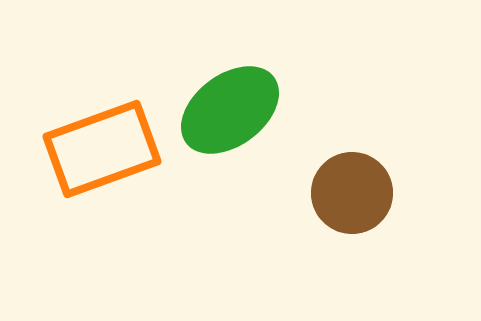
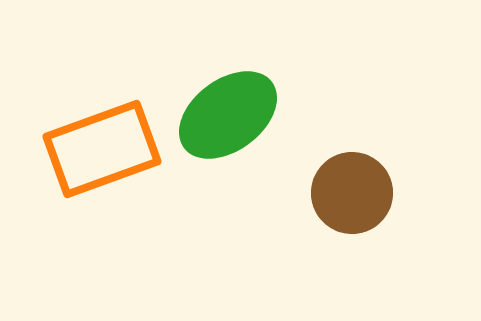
green ellipse: moved 2 px left, 5 px down
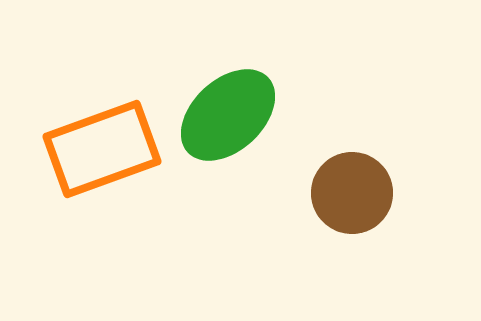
green ellipse: rotated 6 degrees counterclockwise
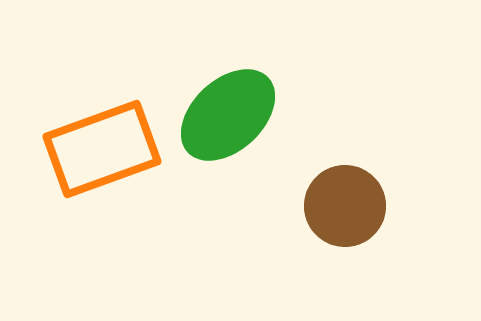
brown circle: moved 7 px left, 13 px down
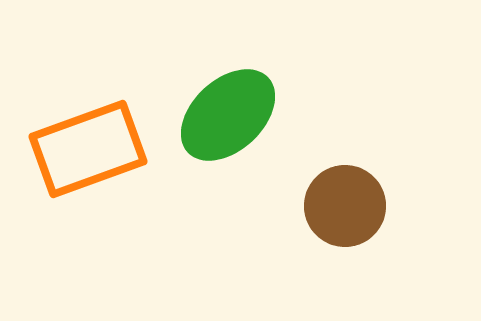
orange rectangle: moved 14 px left
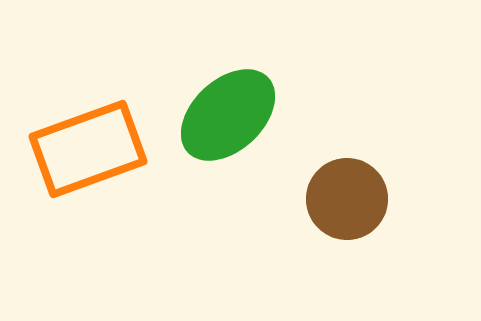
brown circle: moved 2 px right, 7 px up
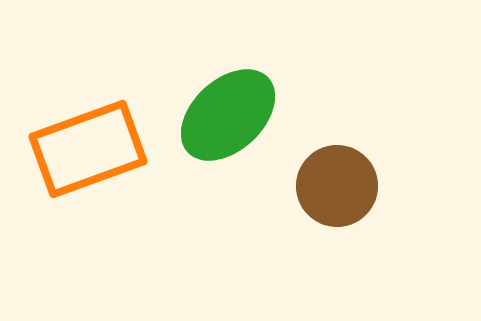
brown circle: moved 10 px left, 13 px up
